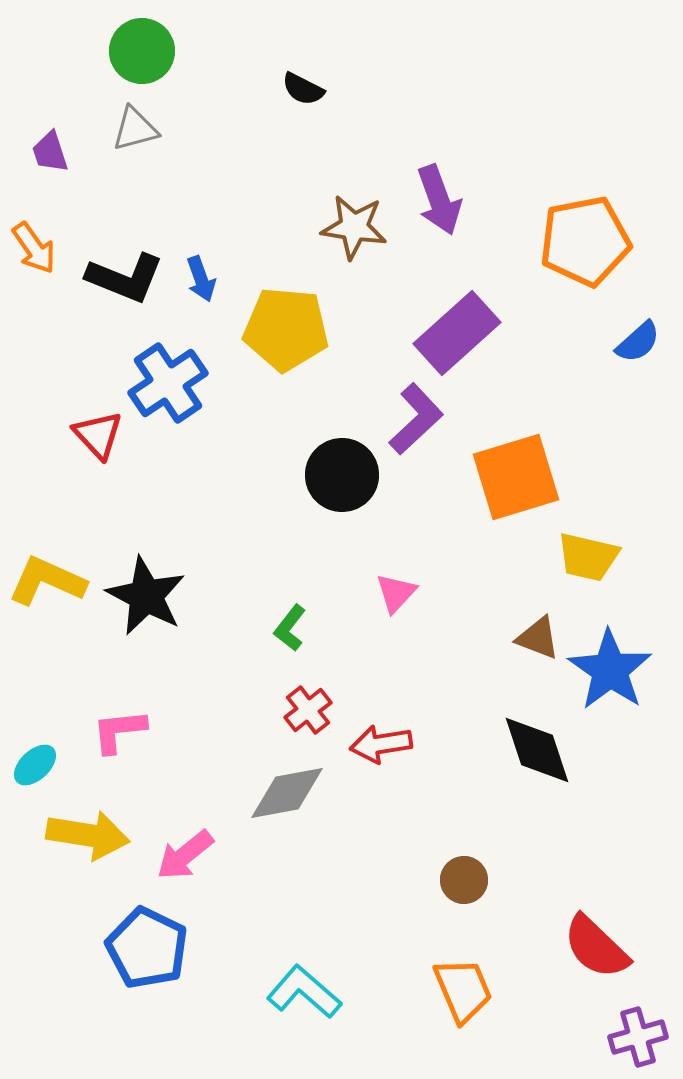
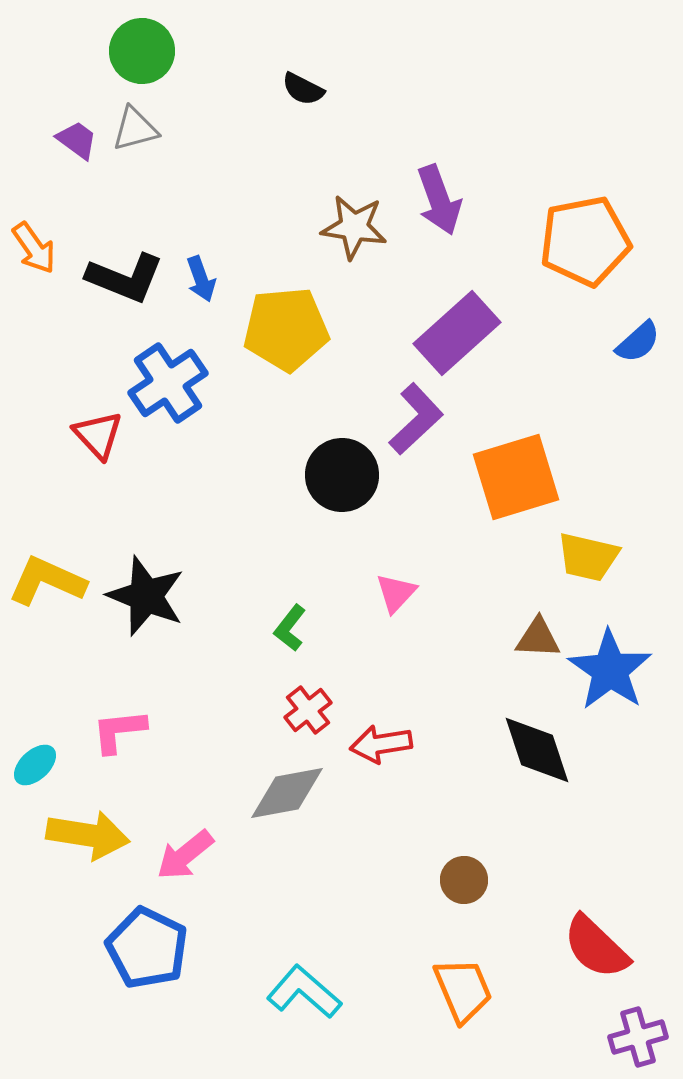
purple trapezoid: moved 27 px right, 12 px up; rotated 144 degrees clockwise
yellow pentagon: rotated 10 degrees counterclockwise
black star: rotated 6 degrees counterclockwise
brown triangle: rotated 18 degrees counterclockwise
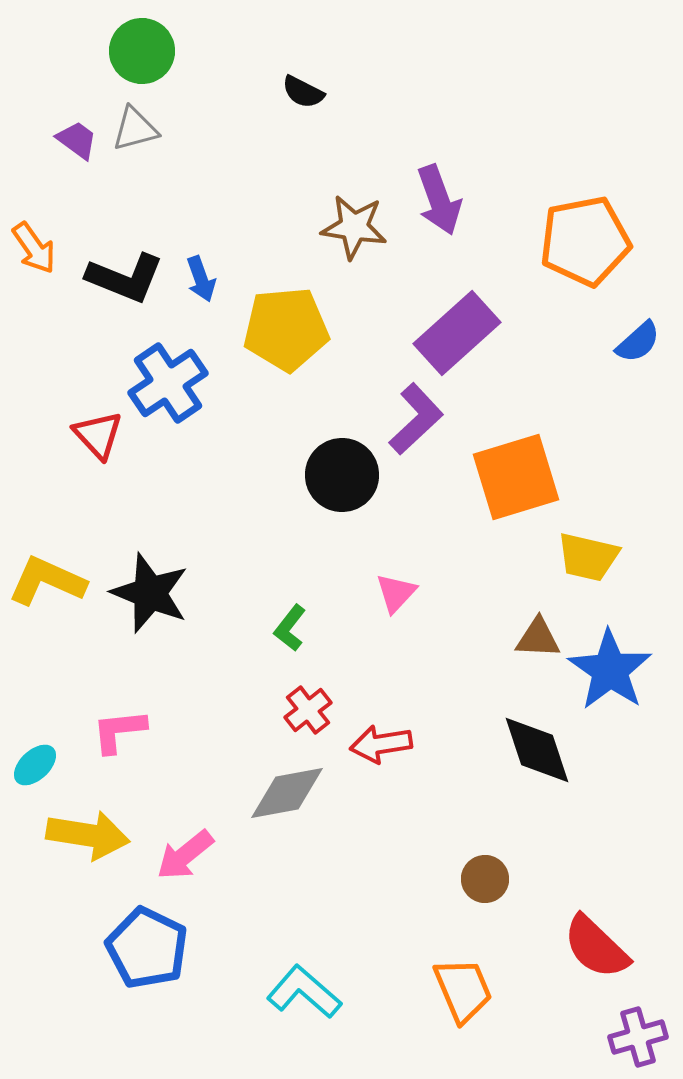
black semicircle: moved 3 px down
black star: moved 4 px right, 3 px up
brown circle: moved 21 px right, 1 px up
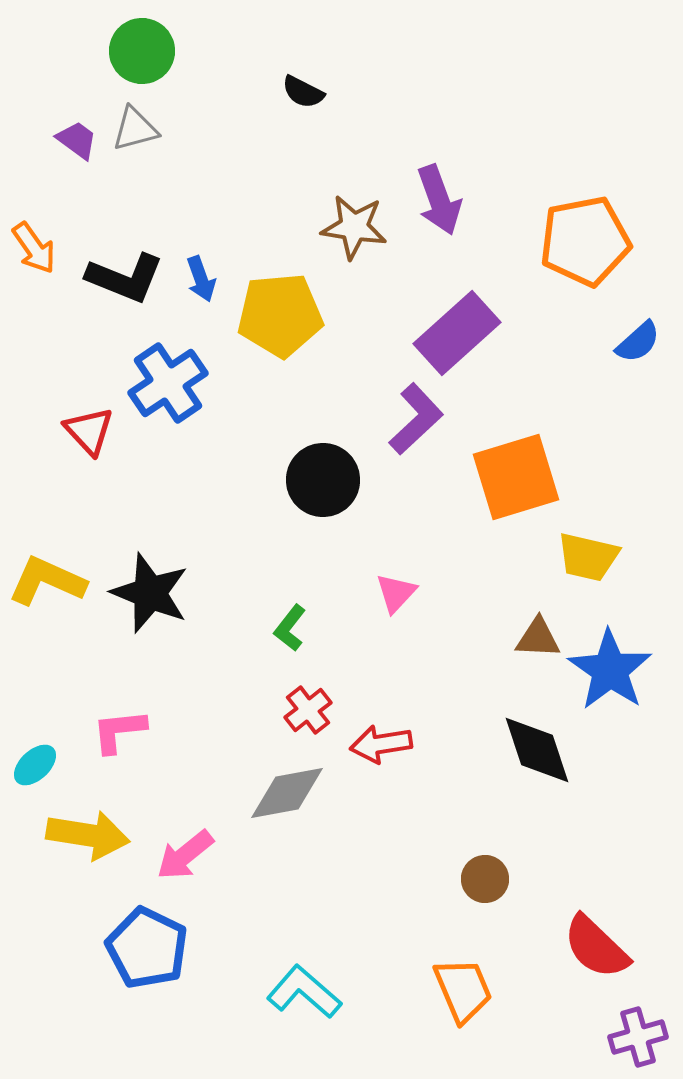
yellow pentagon: moved 6 px left, 14 px up
red triangle: moved 9 px left, 4 px up
black circle: moved 19 px left, 5 px down
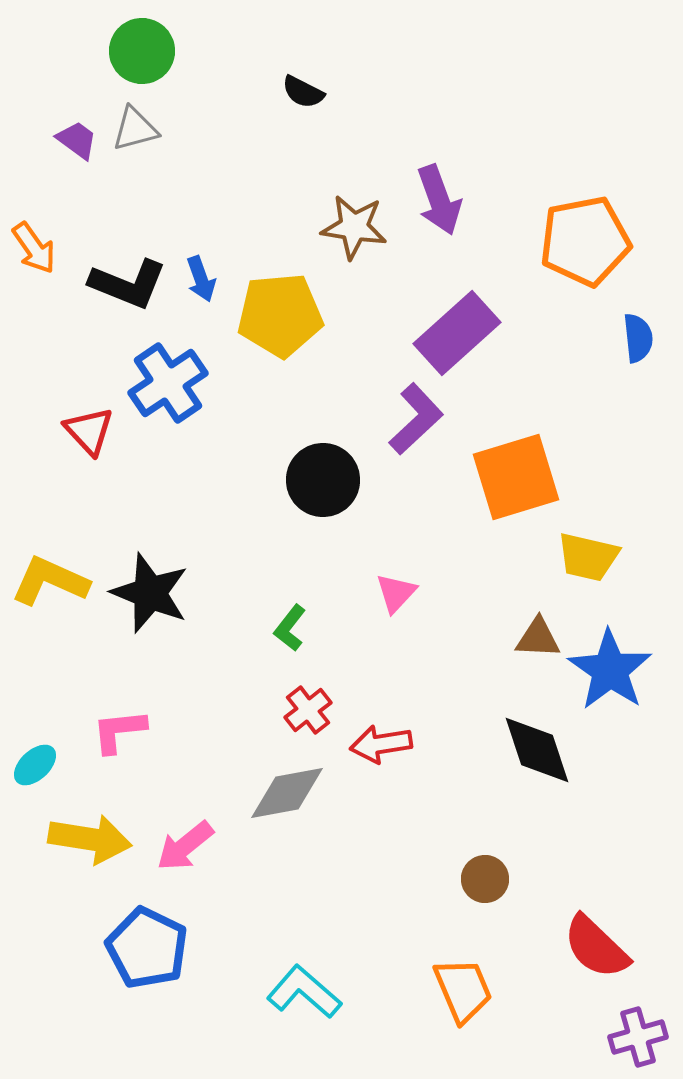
black L-shape: moved 3 px right, 6 px down
blue semicircle: moved 4 px up; rotated 54 degrees counterclockwise
yellow L-shape: moved 3 px right
yellow arrow: moved 2 px right, 4 px down
pink arrow: moved 9 px up
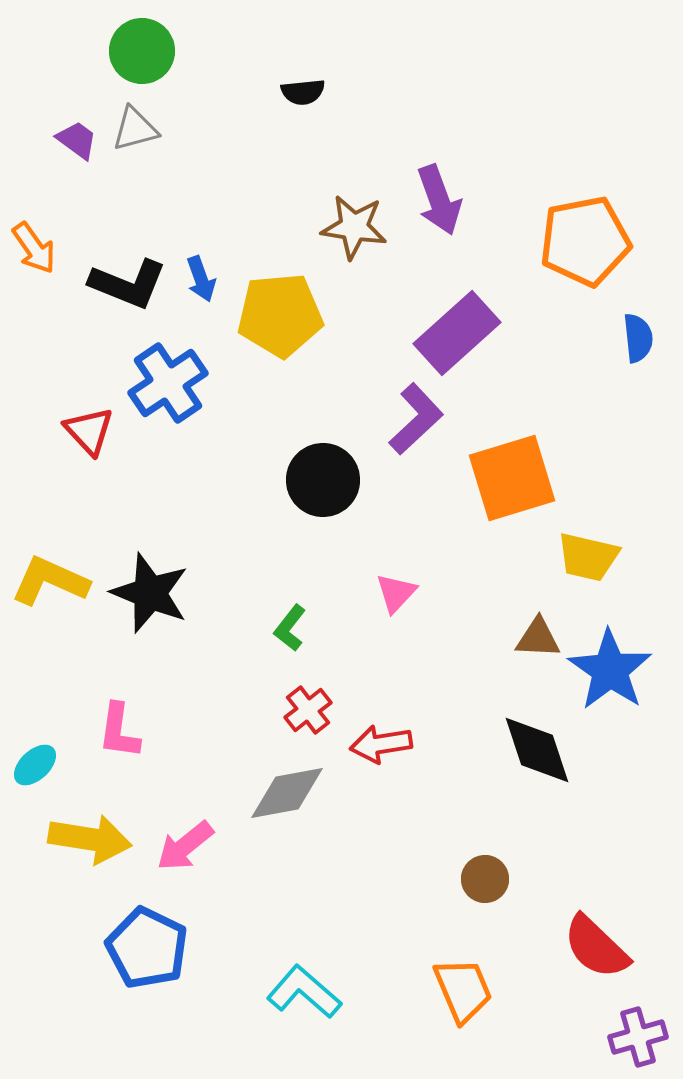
black semicircle: rotated 33 degrees counterclockwise
orange square: moved 4 px left, 1 px down
pink L-shape: rotated 76 degrees counterclockwise
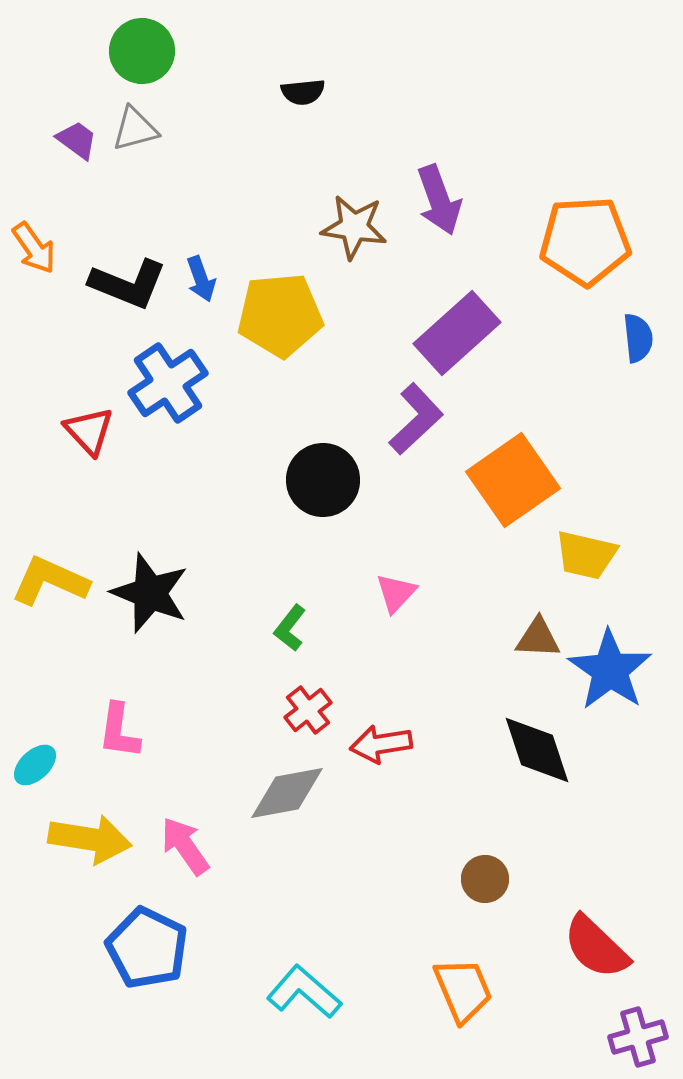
orange pentagon: rotated 8 degrees clockwise
orange square: moved 1 px right, 2 px down; rotated 18 degrees counterclockwise
yellow trapezoid: moved 2 px left, 2 px up
pink arrow: rotated 94 degrees clockwise
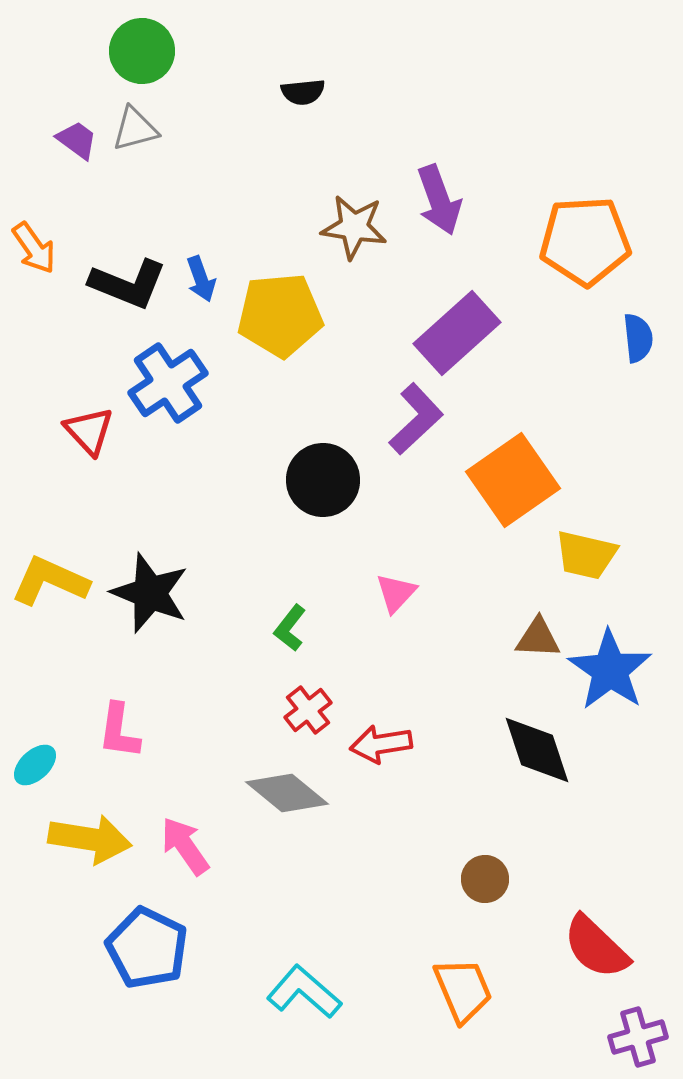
gray diamond: rotated 50 degrees clockwise
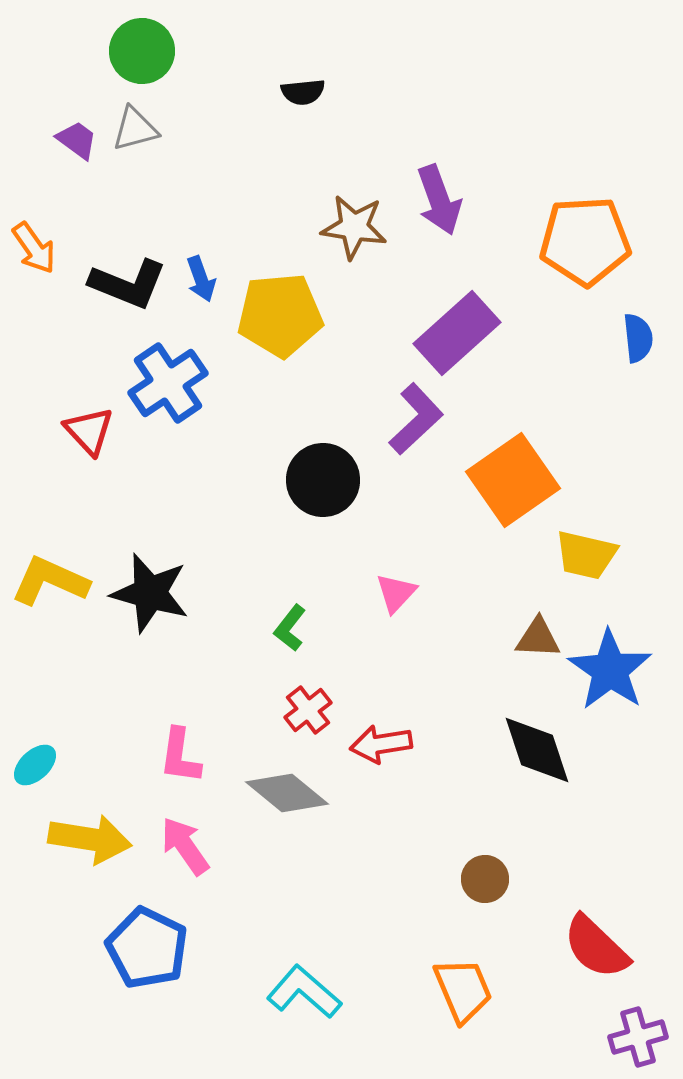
black star: rotated 6 degrees counterclockwise
pink L-shape: moved 61 px right, 25 px down
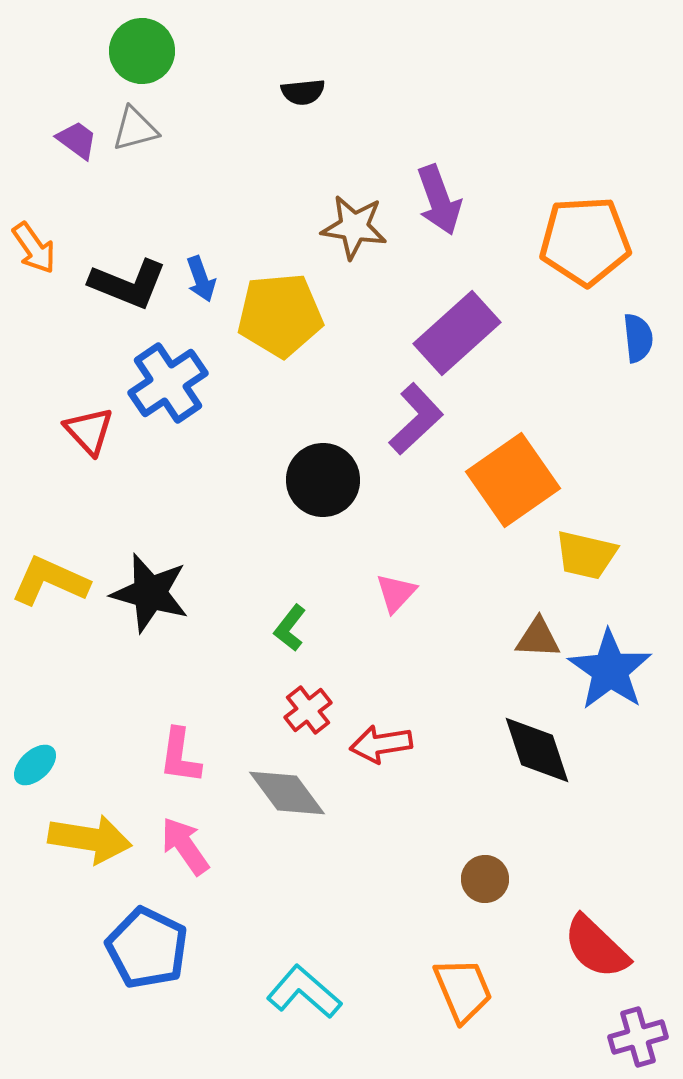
gray diamond: rotated 14 degrees clockwise
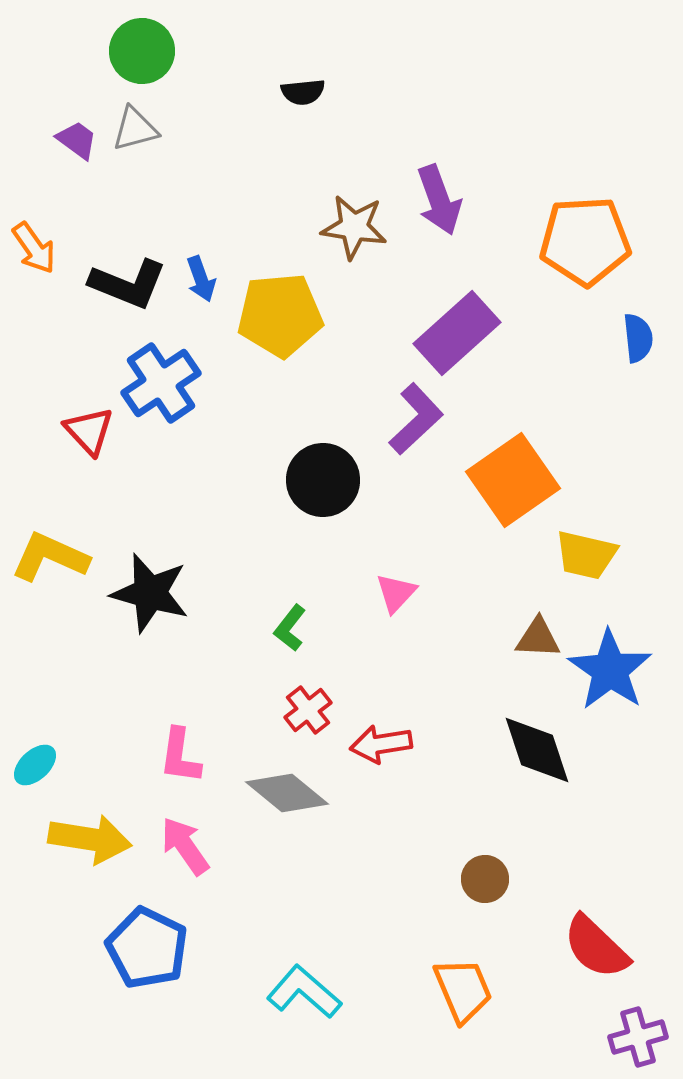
blue cross: moved 7 px left
yellow L-shape: moved 24 px up
gray diamond: rotated 14 degrees counterclockwise
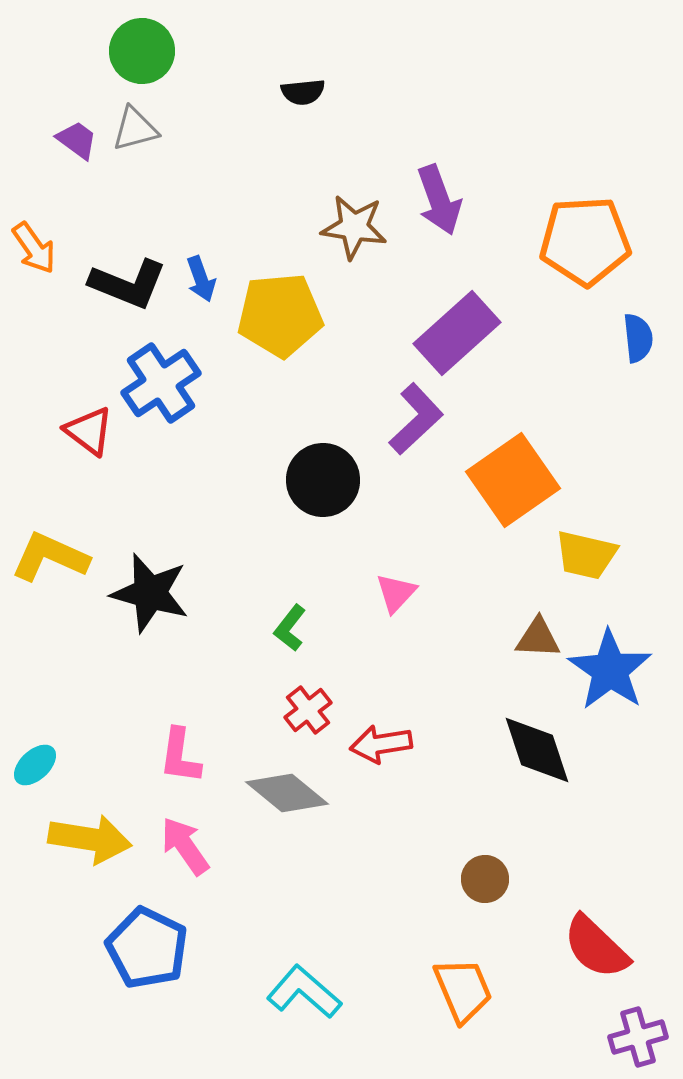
red triangle: rotated 10 degrees counterclockwise
